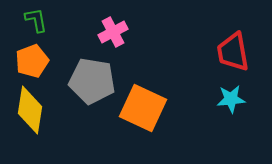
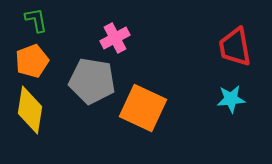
pink cross: moved 2 px right, 6 px down
red trapezoid: moved 2 px right, 5 px up
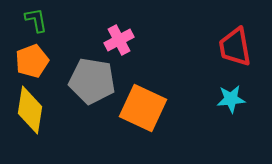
pink cross: moved 4 px right, 2 px down
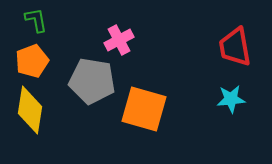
orange square: moved 1 px right, 1 px down; rotated 9 degrees counterclockwise
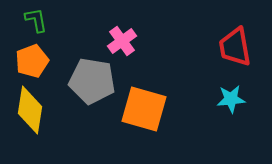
pink cross: moved 3 px right, 1 px down; rotated 8 degrees counterclockwise
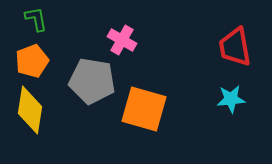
green L-shape: moved 1 px up
pink cross: moved 1 px up; rotated 24 degrees counterclockwise
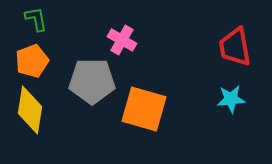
gray pentagon: rotated 9 degrees counterclockwise
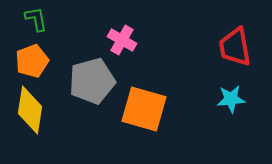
gray pentagon: rotated 15 degrees counterclockwise
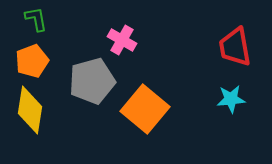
orange square: moved 1 px right; rotated 24 degrees clockwise
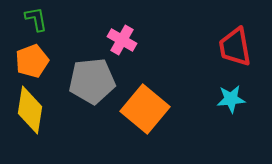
gray pentagon: rotated 9 degrees clockwise
